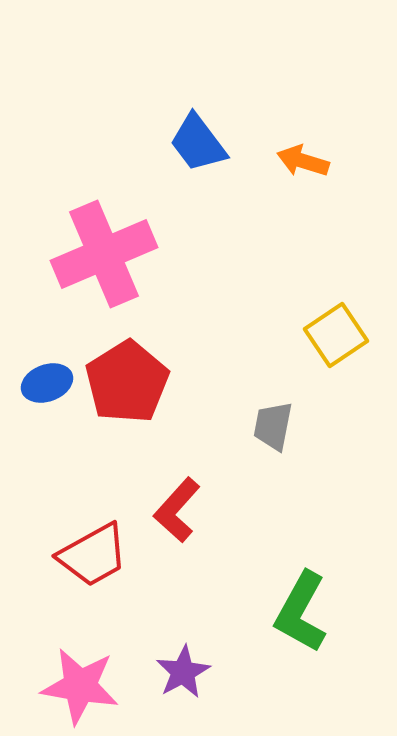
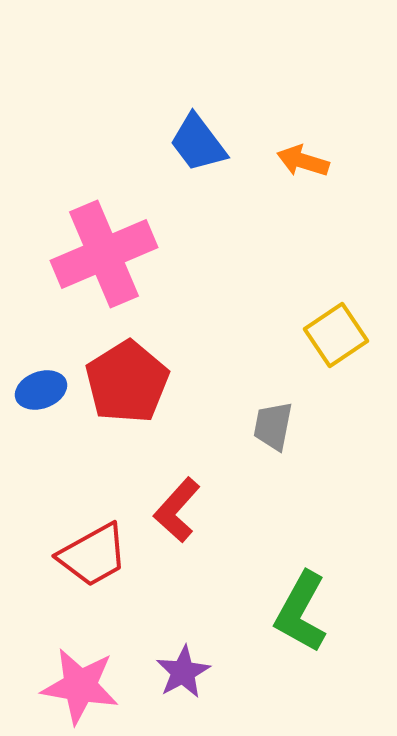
blue ellipse: moved 6 px left, 7 px down
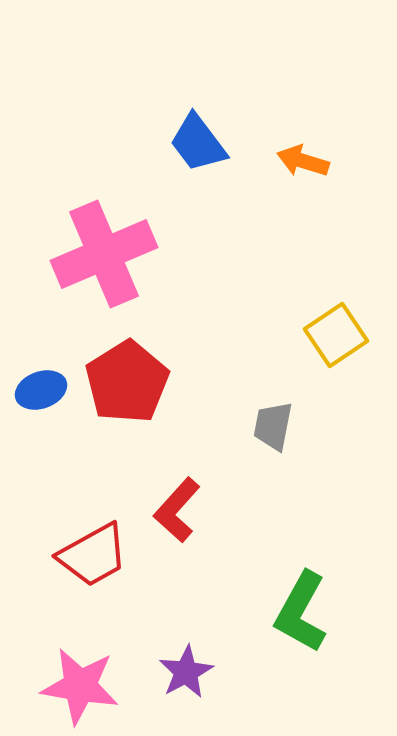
purple star: moved 3 px right
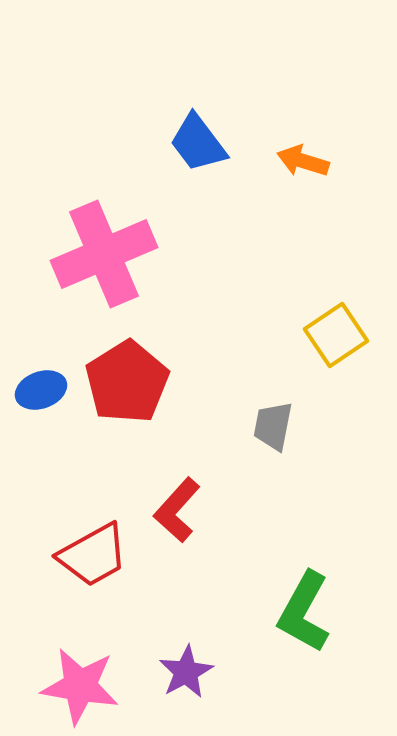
green L-shape: moved 3 px right
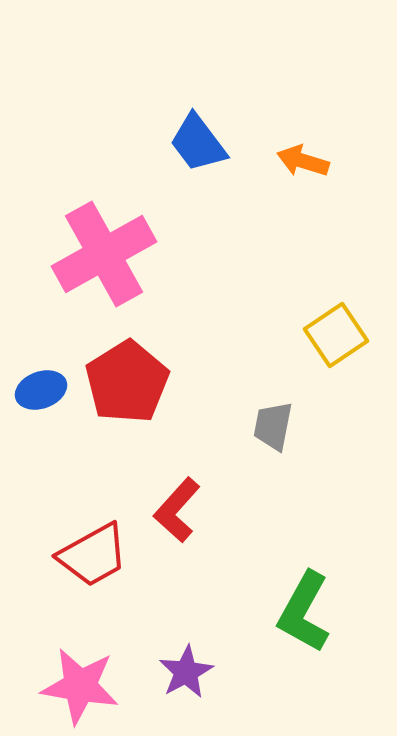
pink cross: rotated 6 degrees counterclockwise
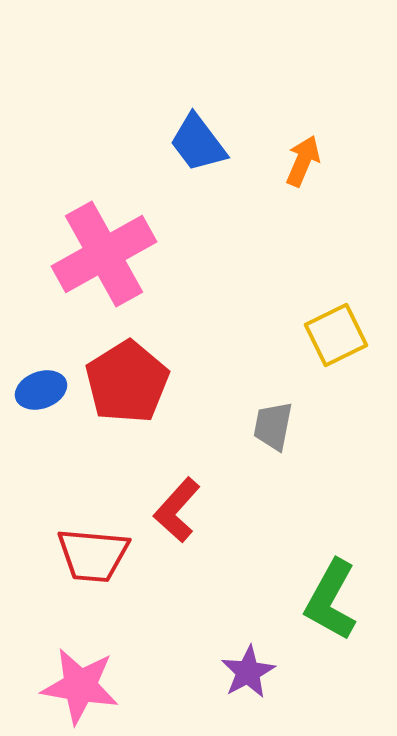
orange arrow: rotated 96 degrees clockwise
yellow square: rotated 8 degrees clockwise
red trapezoid: rotated 34 degrees clockwise
green L-shape: moved 27 px right, 12 px up
purple star: moved 62 px right
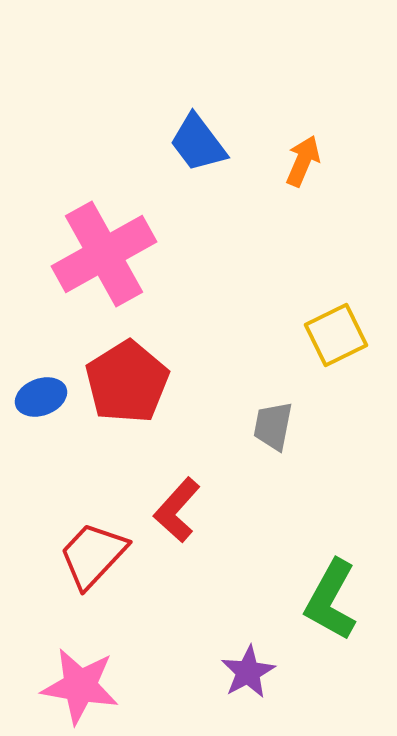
blue ellipse: moved 7 px down
red trapezoid: rotated 128 degrees clockwise
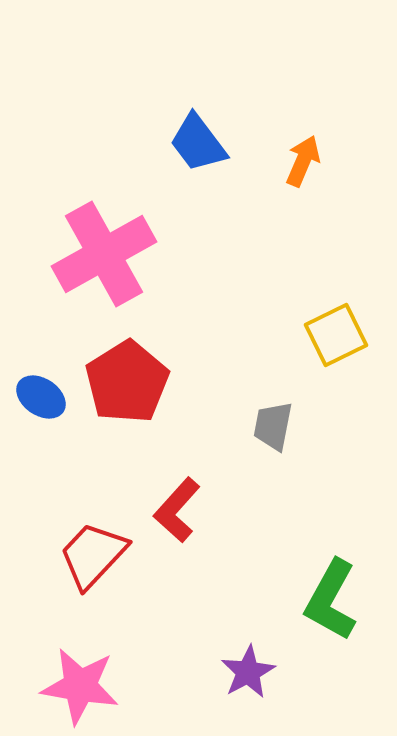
blue ellipse: rotated 54 degrees clockwise
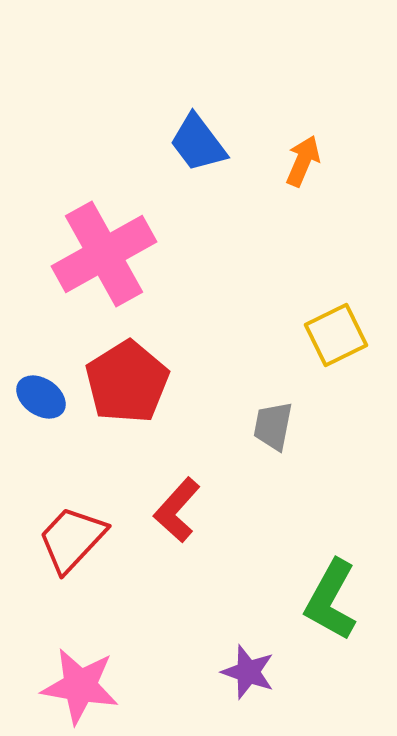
red trapezoid: moved 21 px left, 16 px up
purple star: rotated 24 degrees counterclockwise
